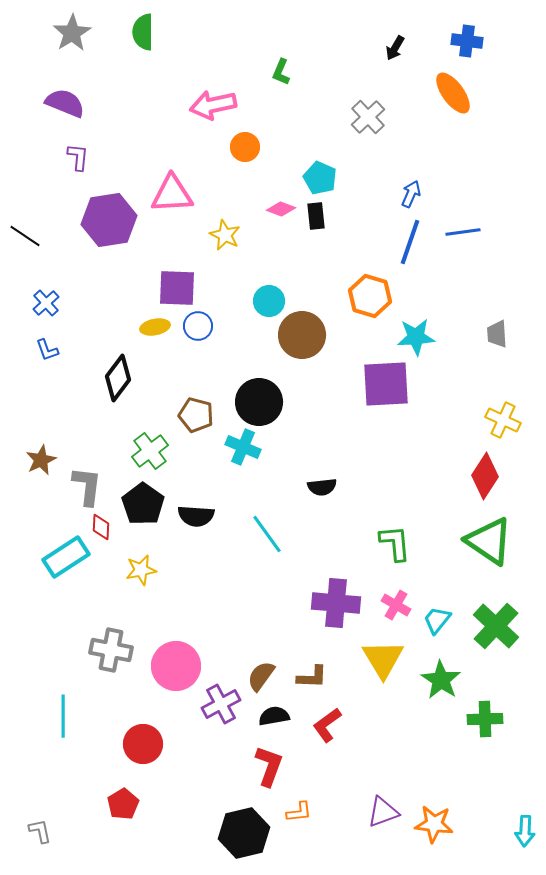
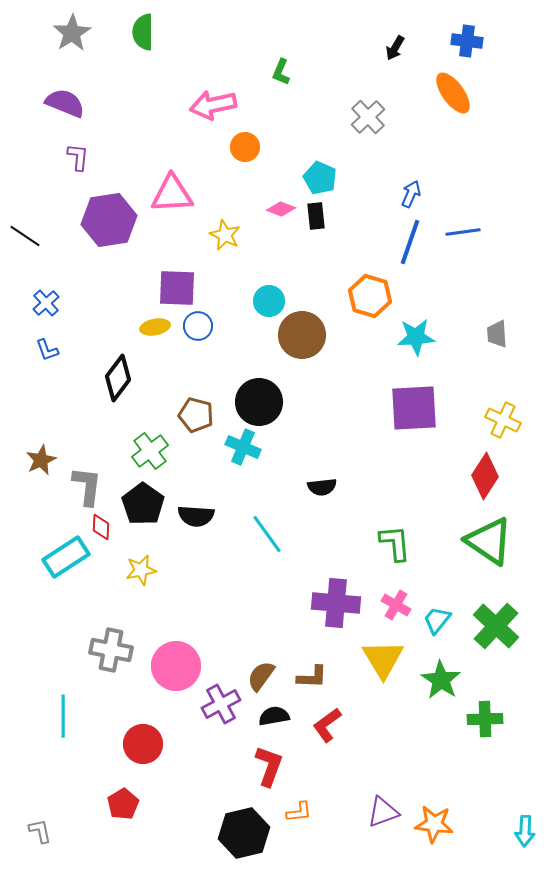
purple square at (386, 384): moved 28 px right, 24 px down
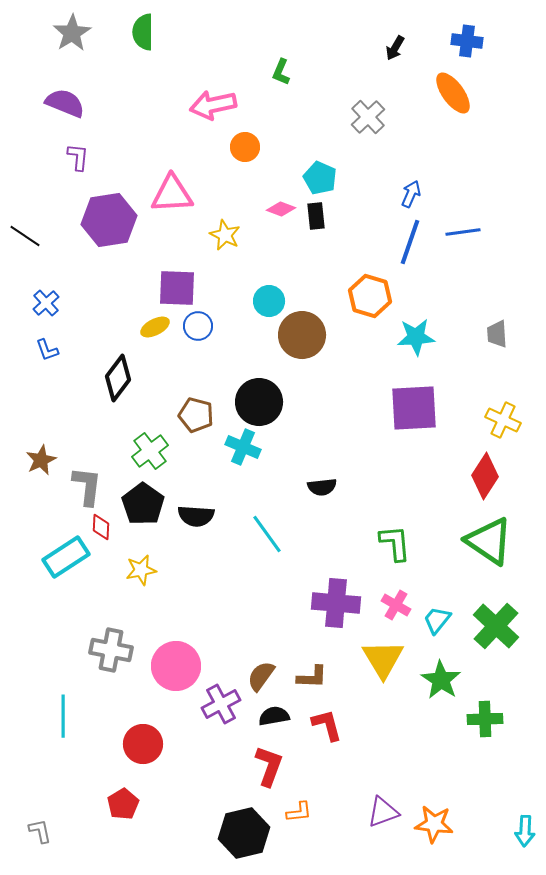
yellow ellipse at (155, 327): rotated 16 degrees counterclockwise
red L-shape at (327, 725): rotated 111 degrees clockwise
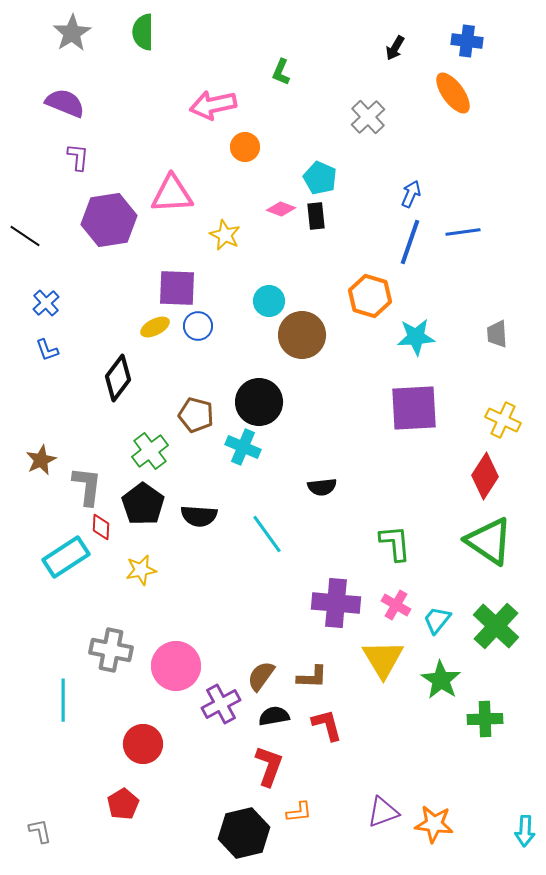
black semicircle at (196, 516): moved 3 px right
cyan line at (63, 716): moved 16 px up
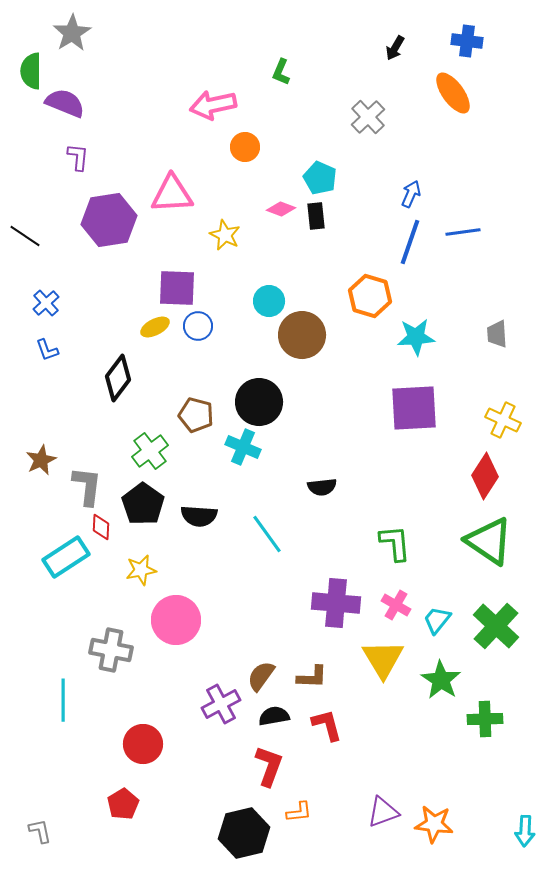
green semicircle at (143, 32): moved 112 px left, 39 px down
pink circle at (176, 666): moved 46 px up
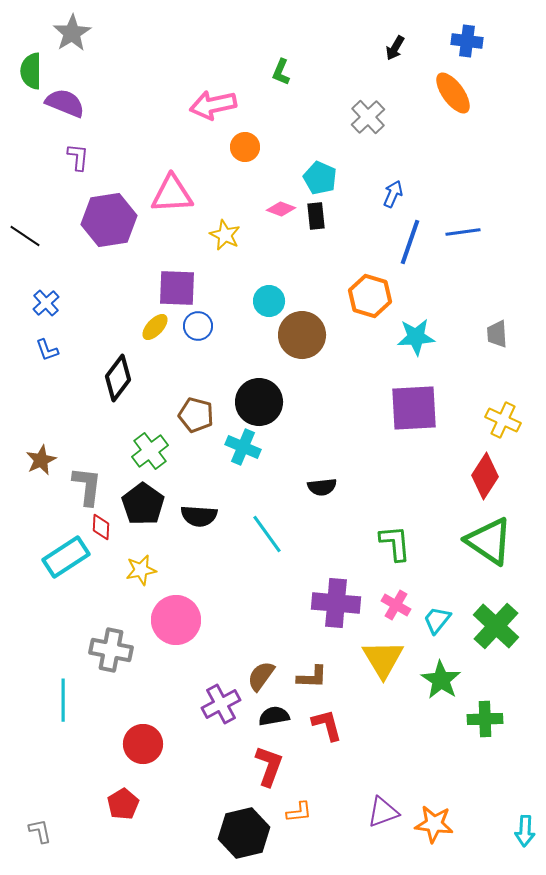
blue arrow at (411, 194): moved 18 px left
yellow ellipse at (155, 327): rotated 20 degrees counterclockwise
